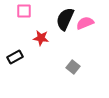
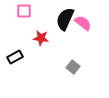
pink semicircle: moved 2 px left; rotated 60 degrees clockwise
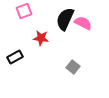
pink square: rotated 21 degrees counterclockwise
pink semicircle: rotated 12 degrees counterclockwise
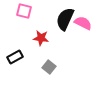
pink square: rotated 35 degrees clockwise
gray square: moved 24 px left
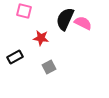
gray square: rotated 24 degrees clockwise
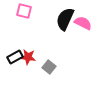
red star: moved 13 px left, 19 px down
gray square: rotated 24 degrees counterclockwise
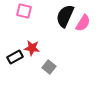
black semicircle: moved 3 px up
pink semicircle: rotated 96 degrees clockwise
red star: moved 4 px right, 9 px up
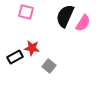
pink square: moved 2 px right, 1 px down
gray square: moved 1 px up
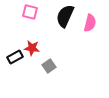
pink square: moved 4 px right
pink semicircle: moved 7 px right; rotated 18 degrees counterclockwise
gray square: rotated 16 degrees clockwise
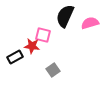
pink square: moved 13 px right, 23 px down
pink semicircle: rotated 120 degrees counterclockwise
red star: moved 2 px up
gray square: moved 4 px right, 4 px down
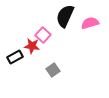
pink square: rotated 28 degrees clockwise
